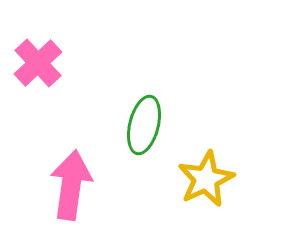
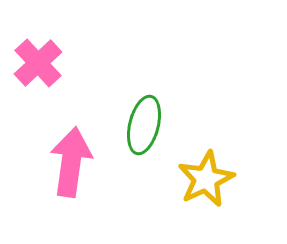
pink arrow: moved 23 px up
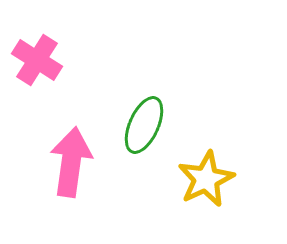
pink cross: moved 1 px left, 3 px up; rotated 15 degrees counterclockwise
green ellipse: rotated 10 degrees clockwise
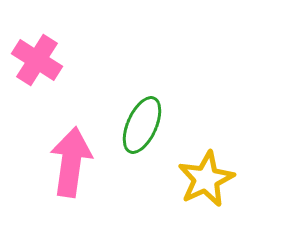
green ellipse: moved 2 px left
